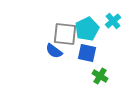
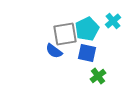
gray square: rotated 15 degrees counterclockwise
green cross: moved 2 px left; rotated 21 degrees clockwise
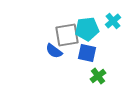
cyan pentagon: rotated 20 degrees clockwise
gray square: moved 2 px right, 1 px down
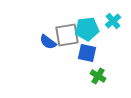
blue semicircle: moved 6 px left, 9 px up
green cross: rotated 21 degrees counterclockwise
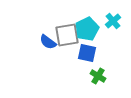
cyan pentagon: rotated 20 degrees counterclockwise
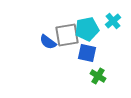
cyan pentagon: rotated 15 degrees clockwise
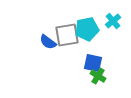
blue square: moved 6 px right, 10 px down
